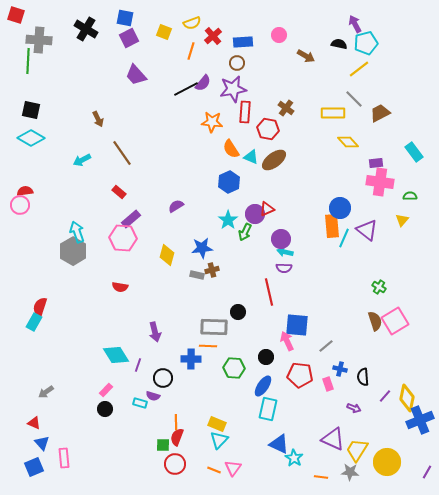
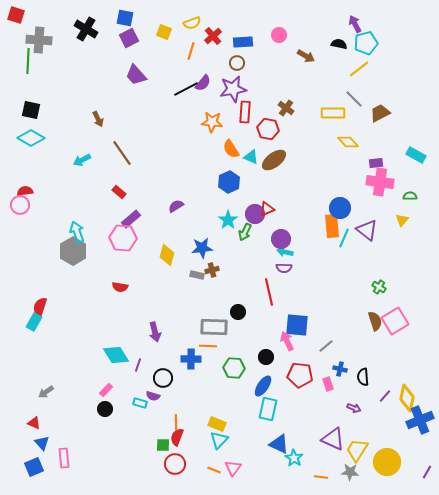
cyan rectangle at (414, 152): moved 2 px right, 3 px down; rotated 24 degrees counterclockwise
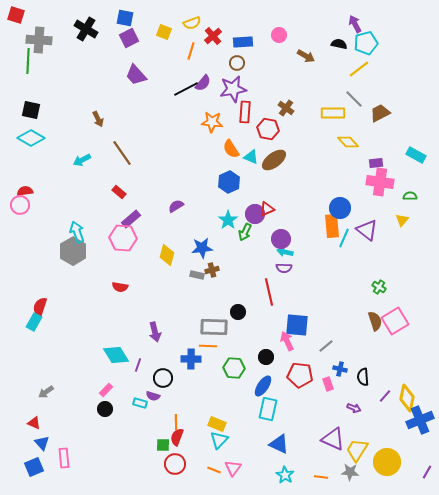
cyan star at (294, 458): moved 9 px left, 17 px down
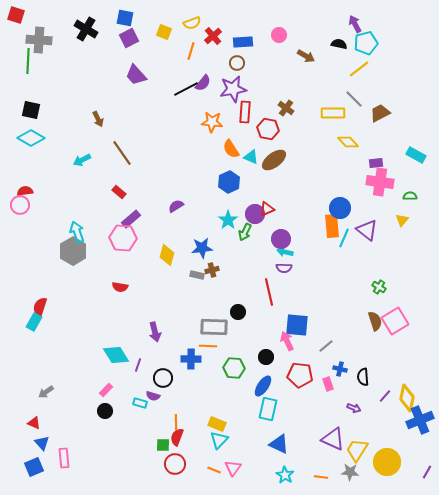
black circle at (105, 409): moved 2 px down
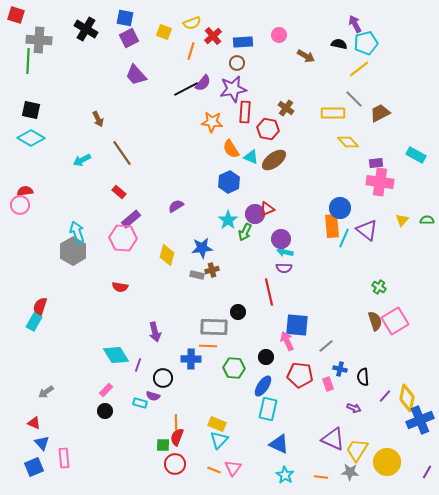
green semicircle at (410, 196): moved 17 px right, 24 px down
